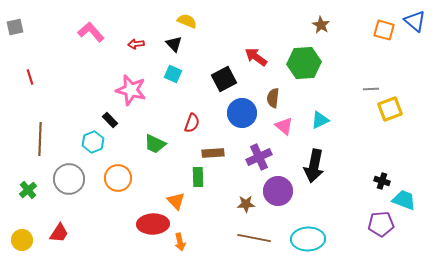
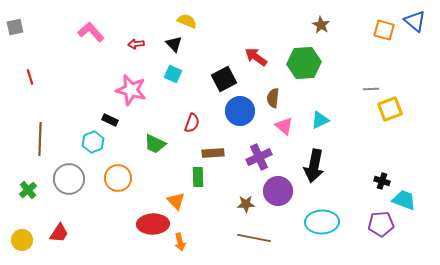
blue circle at (242, 113): moved 2 px left, 2 px up
black rectangle at (110, 120): rotated 21 degrees counterclockwise
cyan ellipse at (308, 239): moved 14 px right, 17 px up
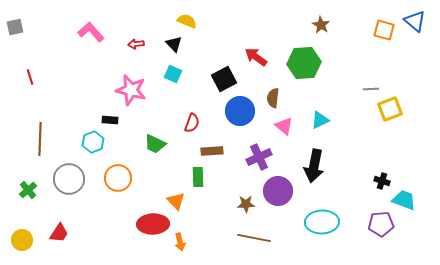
black rectangle at (110, 120): rotated 21 degrees counterclockwise
brown rectangle at (213, 153): moved 1 px left, 2 px up
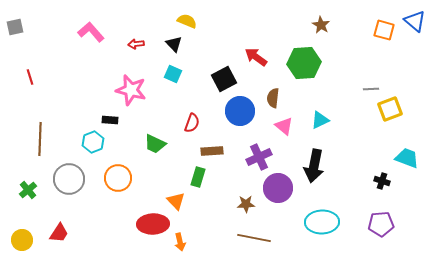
green rectangle at (198, 177): rotated 18 degrees clockwise
purple circle at (278, 191): moved 3 px up
cyan trapezoid at (404, 200): moved 3 px right, 42 px up
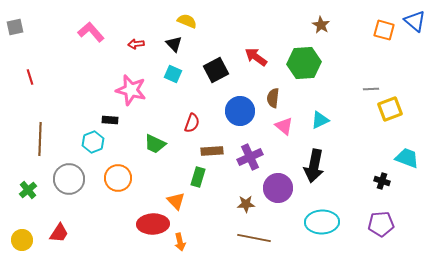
black square at (224, 79): moved 8 px left, 9 px up
purple cross at (259, 157): moved 9 px left
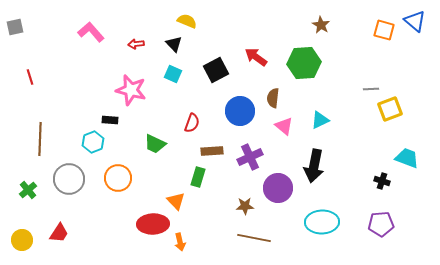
brown star at (246, 204): moved 1 px left, 2 px down
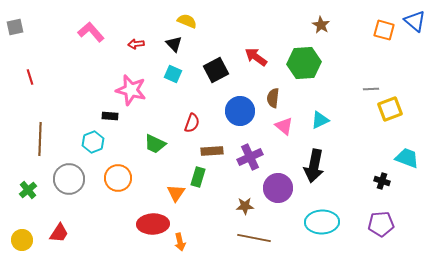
black rectangle at (110, 120): moved 4 px up
orange triangle at (176, 201): moved 8 px up; rotated 18 degrees clockwise
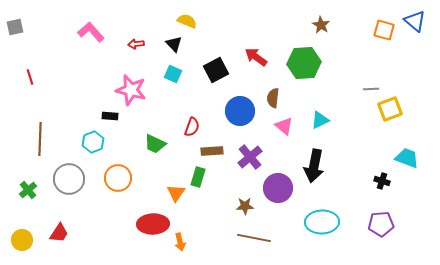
red semicircle at (192, 123): moved 4 px down
purple cross at (250, 157): rotated 15 degrees counterclockwise
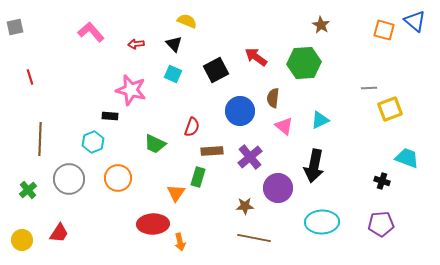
gray line at (371, 89): moved 2 px left, 1 px up
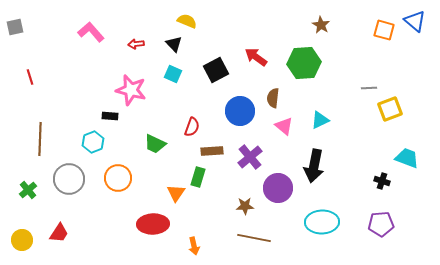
orange arrow at (180, 242): moved 14 px right, 4 px down
